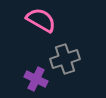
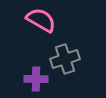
purple cross: rotated 25 degrees counterclockwise
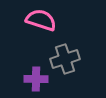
pink semicircle: rotated 12 degrees counterclockwise
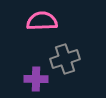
pink semicircle: moved 1 px right, 1 px down; rotated 20 degrees counterclockwise
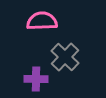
gray cross: moved 2 px up; rotated 28 degrees counterclockwise
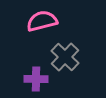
pink semicircle: rotated 12 degrees counterclockwise
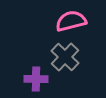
pink semicircle: moved 29 px right
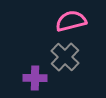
purple cross: moved 1 px left, 1 px up
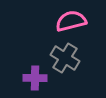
gray cross: moved 1 px down; rotated 12 degrees counterclockwise
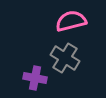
purple cross: rotated 10 degrees clockwise
